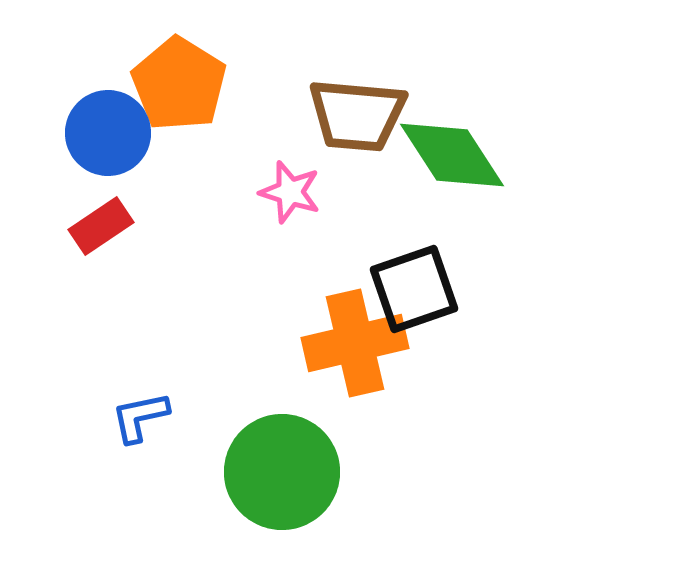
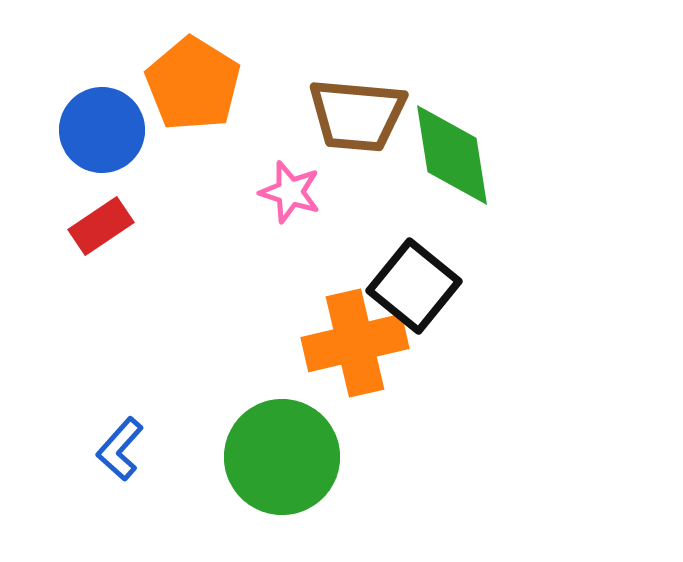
orange pentagon: moved 14 px right
blue circle: moved 6 px left, 3 px up
green diamond: rotated 24 degrees clockwise
black square: moved 3 px up; rotated 32 degrees counterclockwise
blue L-shape: moved 20 px left, 32 px down; rotated 36 degrees counterclockwise
green circle: moved 15 px up
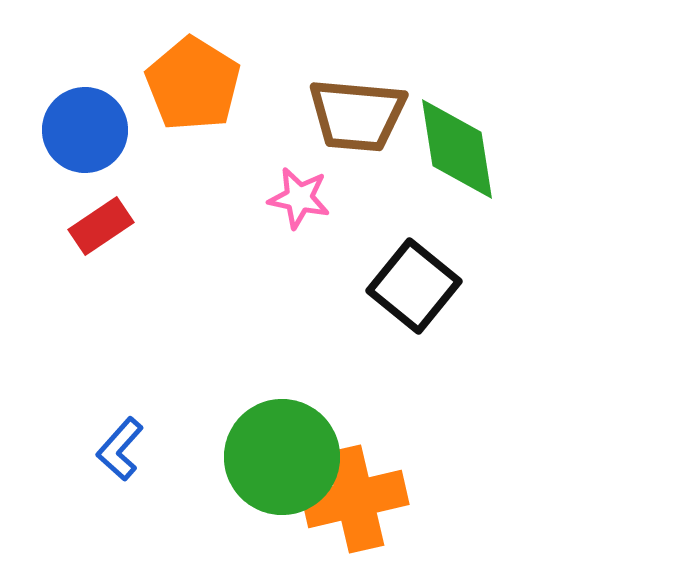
blue circle: moved 17 px left
green diamond: moved 5 px right, 6 px up
pink star: moved 9 px right, 6 px down; rotated 6 degrees counterclockwise
orange cross: moved 156 px down
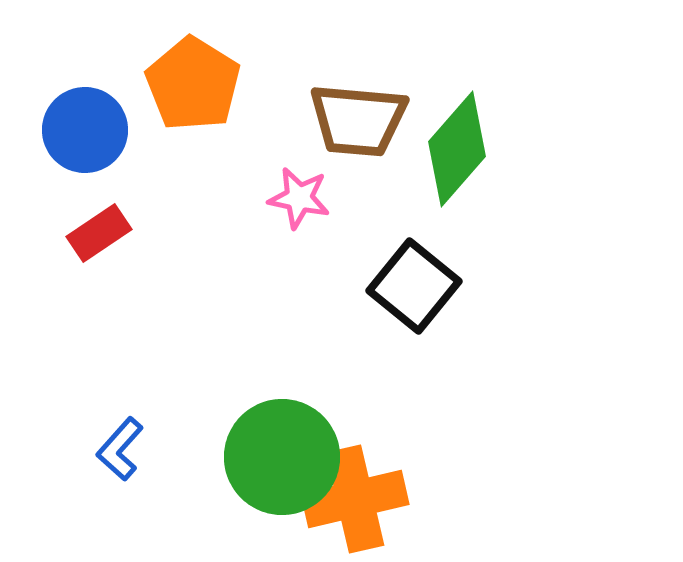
brown trapezoid: moved 1 px right, 5 px down
green diamond: rotated 50 degrees clockwise
red rectangle: moved 2 px left, 7 px down
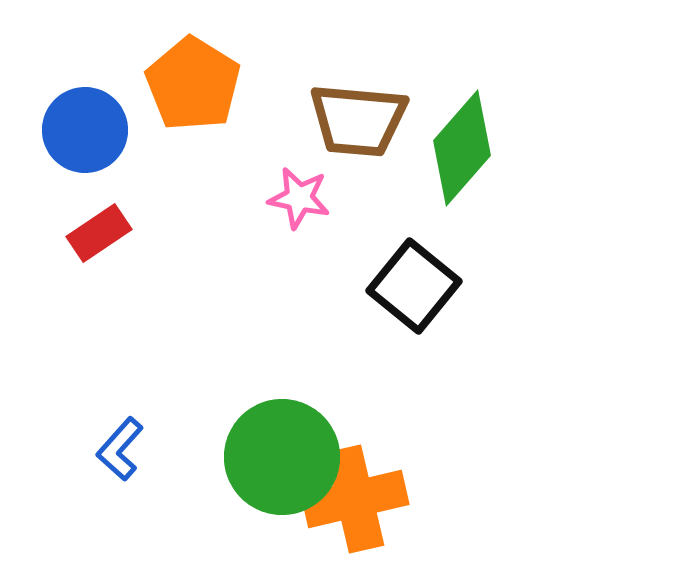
green diamond: moved 5 px right, 1 px up
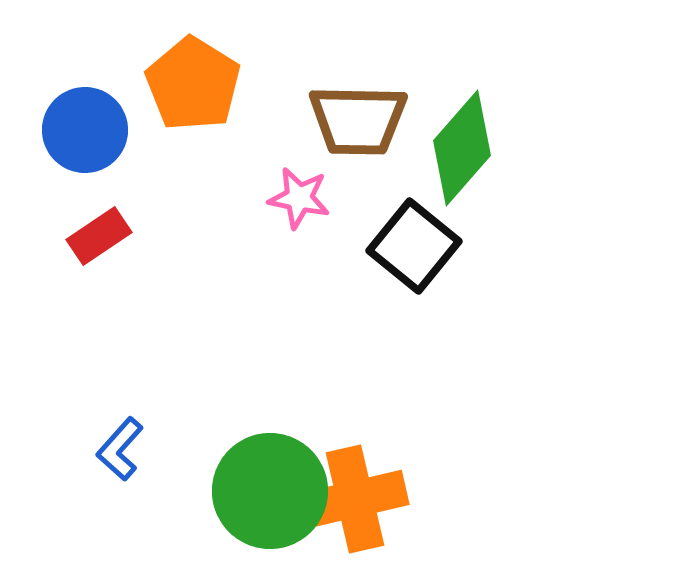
brown trapezoid: rotated 4 degrees counterclockwise
red rectangle: moved 3 px down
black square: moved 40 px up
green circle: moved 12 px left, 34 px down
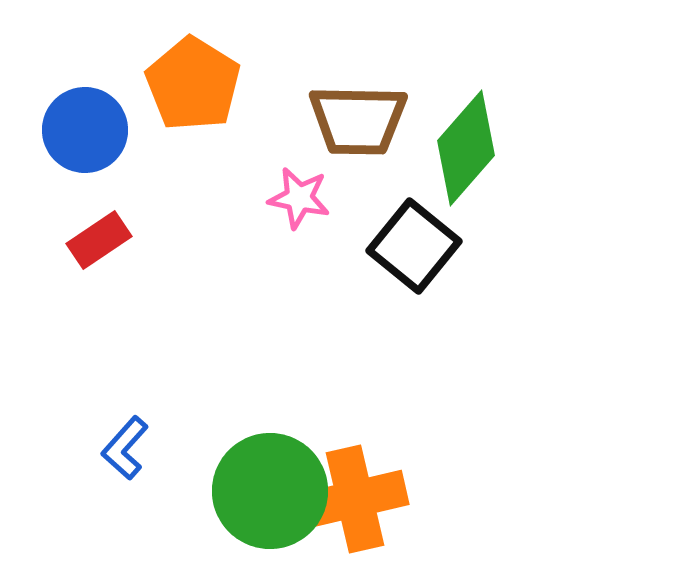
green diamond: moved 4 px right
red rectangle: moved 4 px down
blue L-shape: moved 5 px right, 1 px up
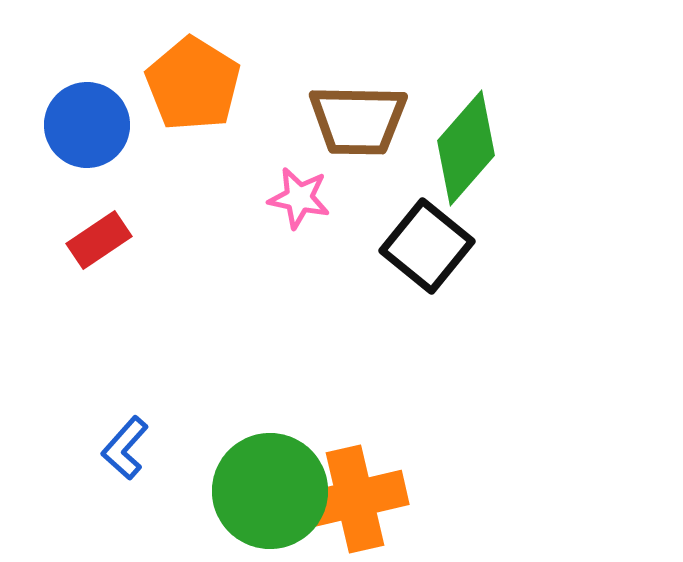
blue circle: moved 2 px right, 5 px up
black square: moved 13 px right
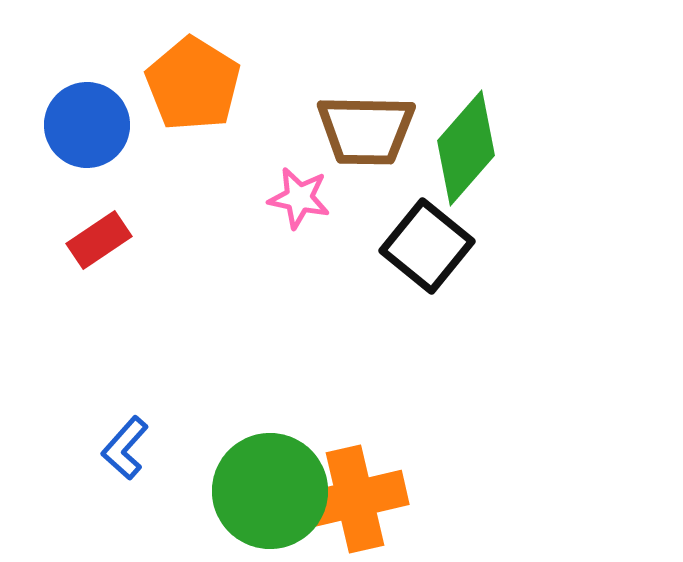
brown trapezoid: moved 8 px right, 10 px down
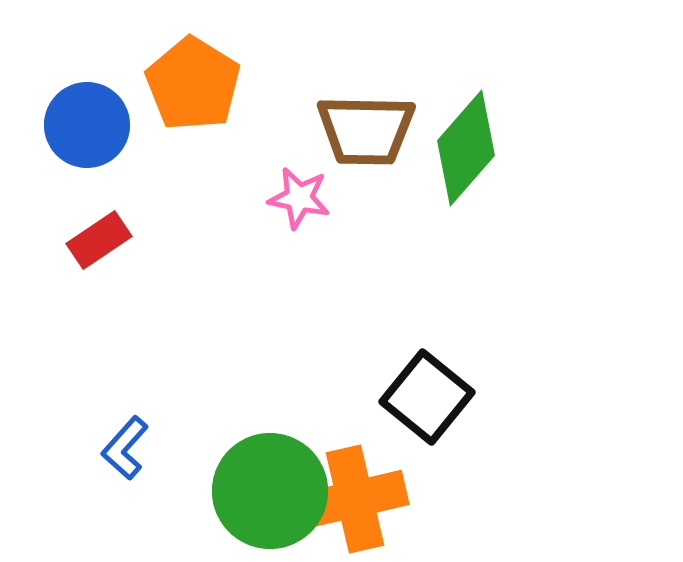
black square: moved 151 px down
